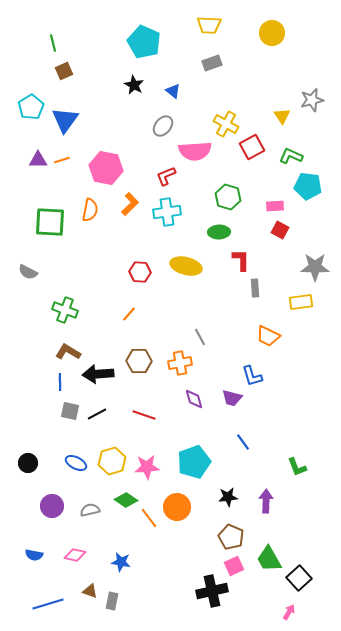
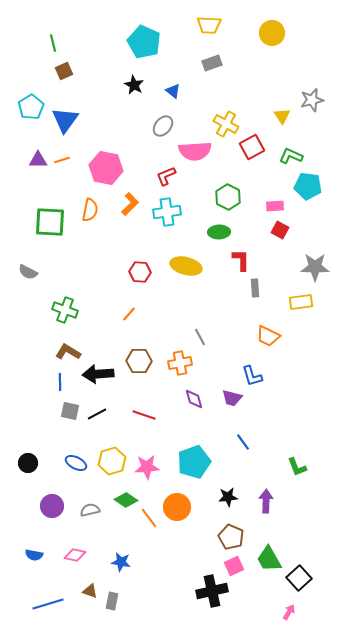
green hexagon at (228, 197): rotated 10 degrees clockwise
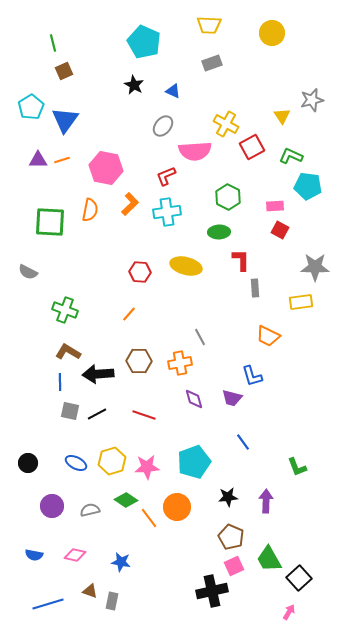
blue triangle at (173, 91): rotated 14 degrees counterclockwise
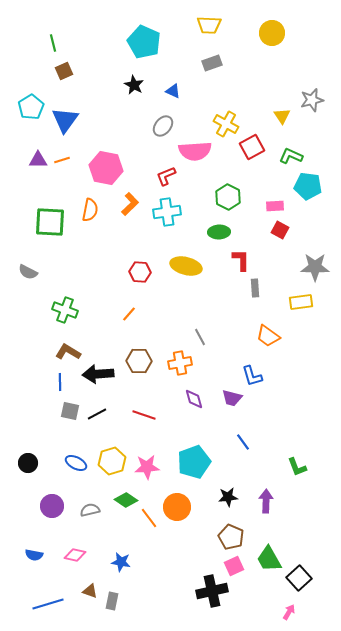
orange trapezoid at (268, 336): rotated 10 degrees clockwise
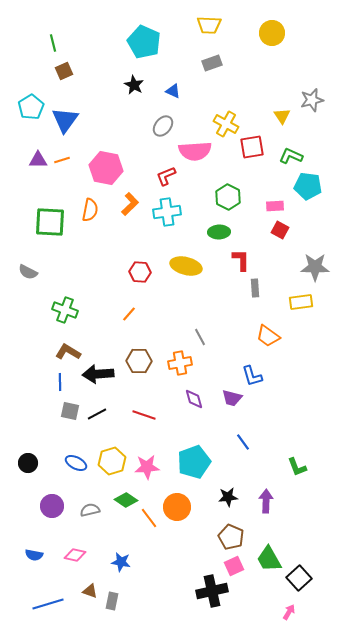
red square at (252, 147): rotated 20 degrees clockwise
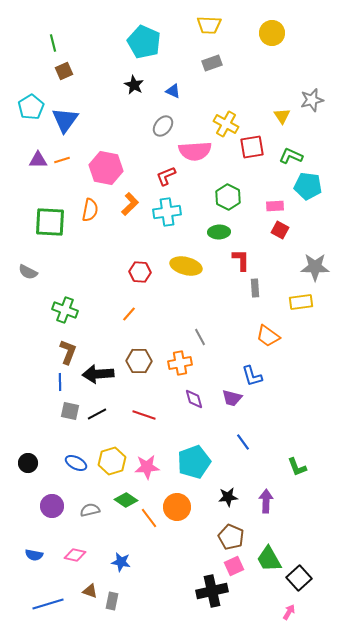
brown L-shape at (68, 352): rotated 80 degrees clockwise
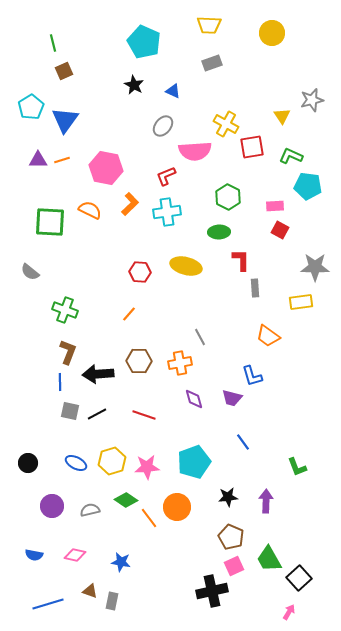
orange semicircle at (90, 210): rotated 75 degrees counterclockwise
gray semicircle at (28, 272): moved 2 px right; rotated 12 degrees clockwise
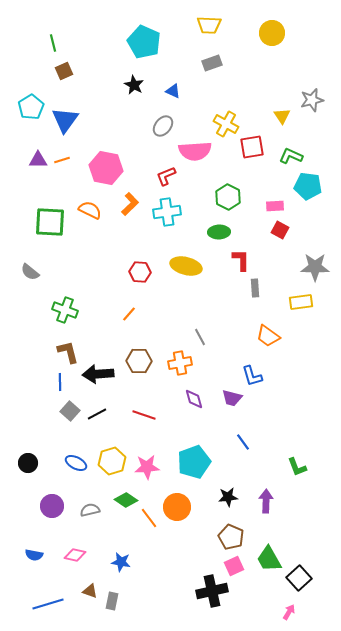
brown L-shape at (68, 352): rotated 35 degrees counterclockwise
gray square at (70, 411): rotated 30 degrees clockwise
